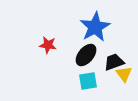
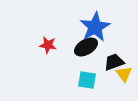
black ellipse: moved 8 px up; rotated 20 degrees clockwise
cyan square: moved 1 px left, 1 px up; rotated 18 degrees clockwise
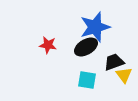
blue star: rotated 12 degrees clockwise
yellow triangle: moved 1 px down
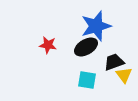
blue star: moved 1 px right, 1 px up
